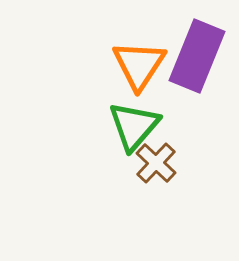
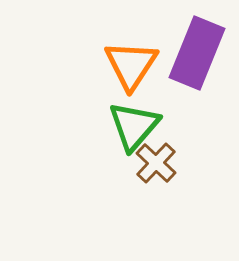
purple rectangle: moved 3 px up
orange triangle: moved 8 px left
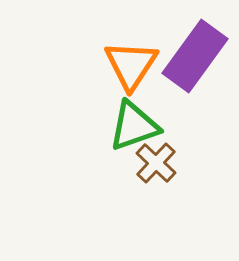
purple rectangle: moved 2 px left, 3 px down; rotated 14 degrees clockwise
green triangle: rotated 30 degrees clockwise
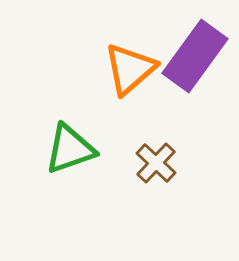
orange triangle: moved 1 px left, 4 px down; rotated 16 degrees clockwise
green triangle: moved 64 px left, 23 px down
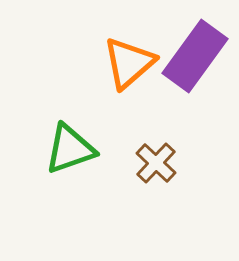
orange triangle: moved 1 px left, 6 px up
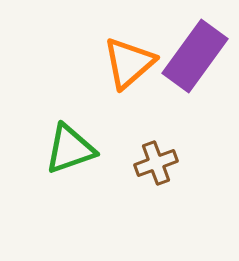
brown cross: rotated 27 degrees clockwise
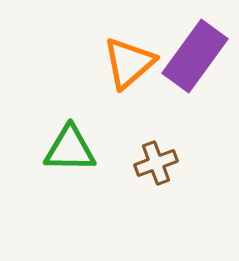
green triangle: rotated 20 degrees clockwise
